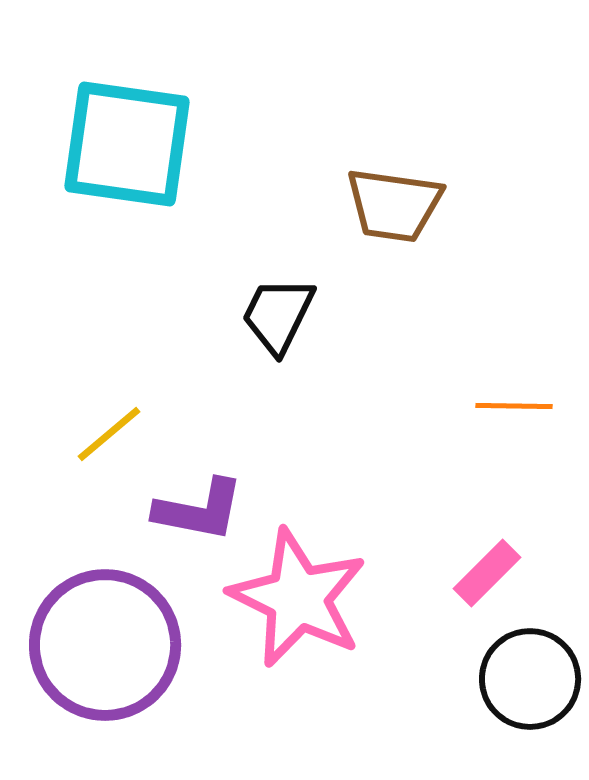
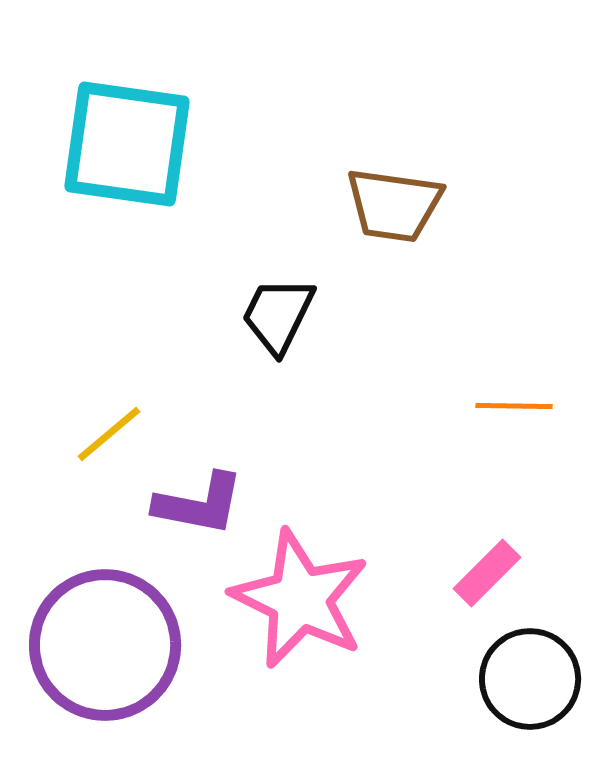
purple L-shape: moved 6 px up
pink star: moved 2 px right, 1 px down
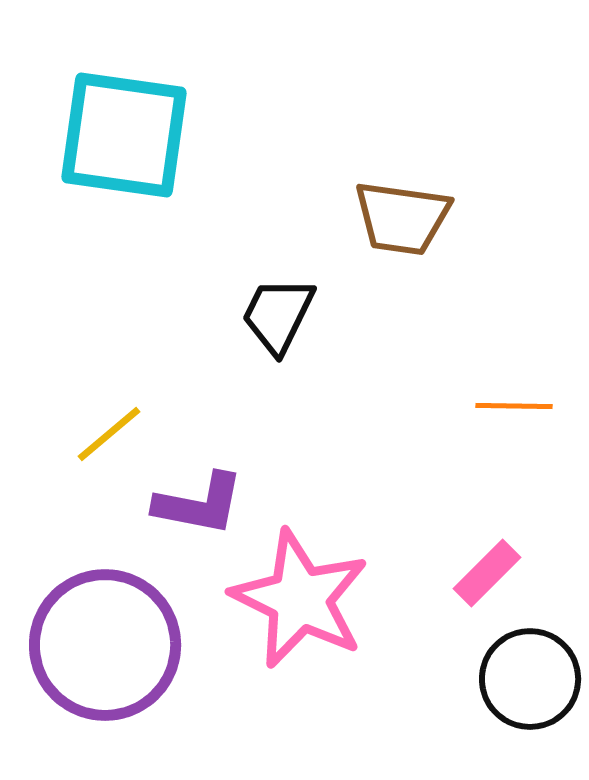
cyan square: moved 3 px left, 9 px up
brown trapezoid: moved 8 px right, 13 px down
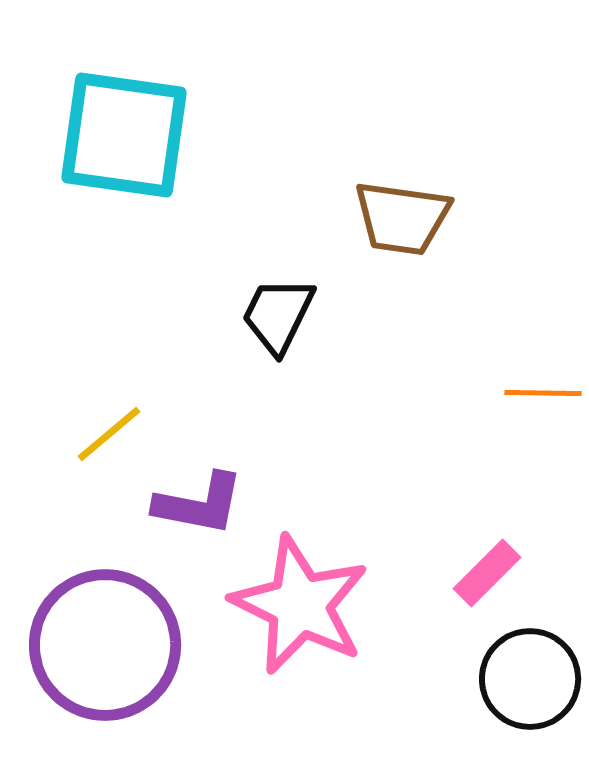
orange line: moved 29 px right, 13 px up
pink star: moved 6 px down
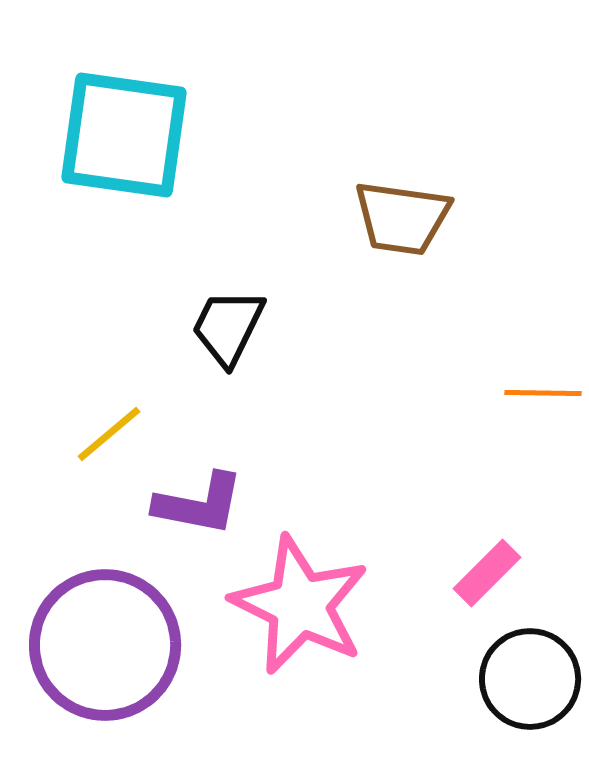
black trapezoid: moved 50 px left, 12 px down
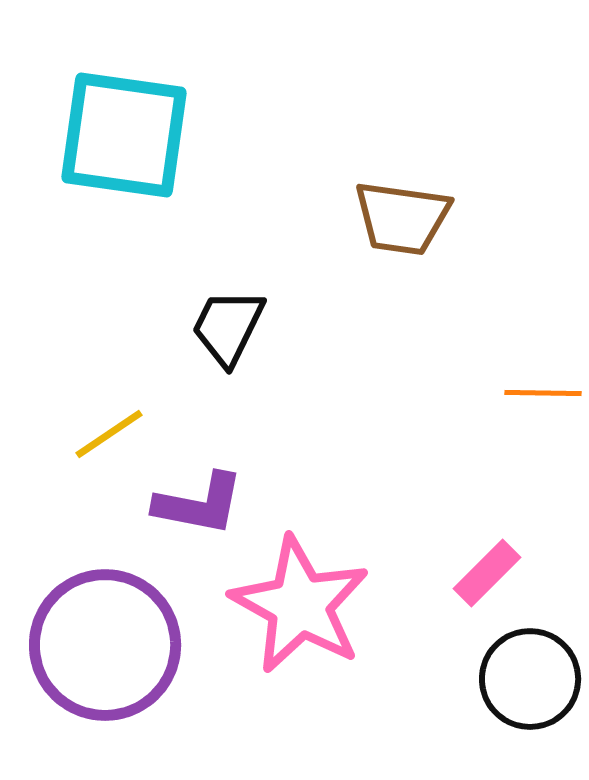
yellow line: rotated 6 degrees clockwise
pink star: rotated 3 degrees clockwise
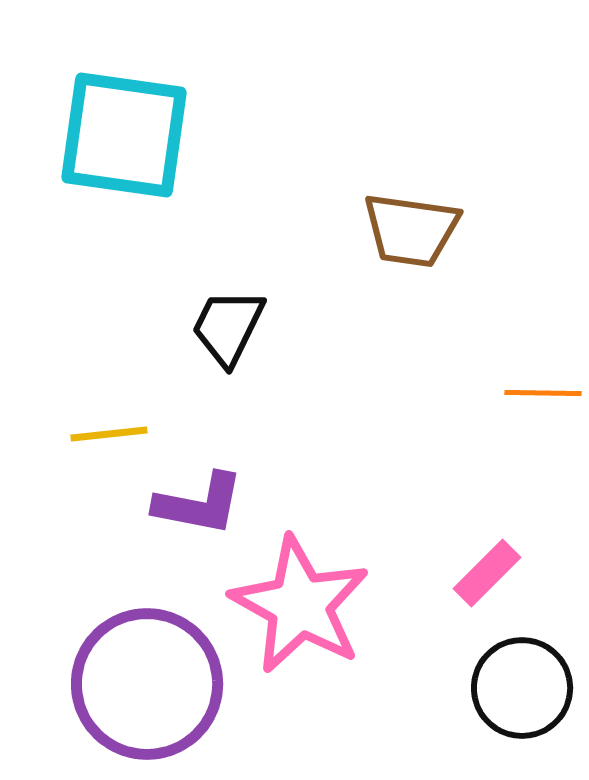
brown trapezoid: moved 9 px right, 12 px down
yellow line: rotated 28 degrees clockwise
purple circle: moved 42 px right, 39 px down
black circle: moved 8 px left, 9 px down
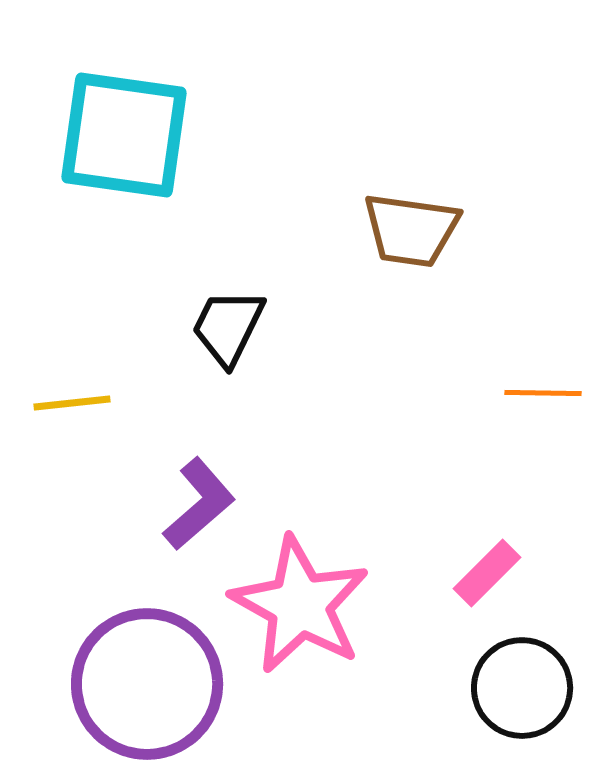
yellow line: moved 37 px left, 31 px up
purple L-shape: rotated 52 degrees counterclockwise
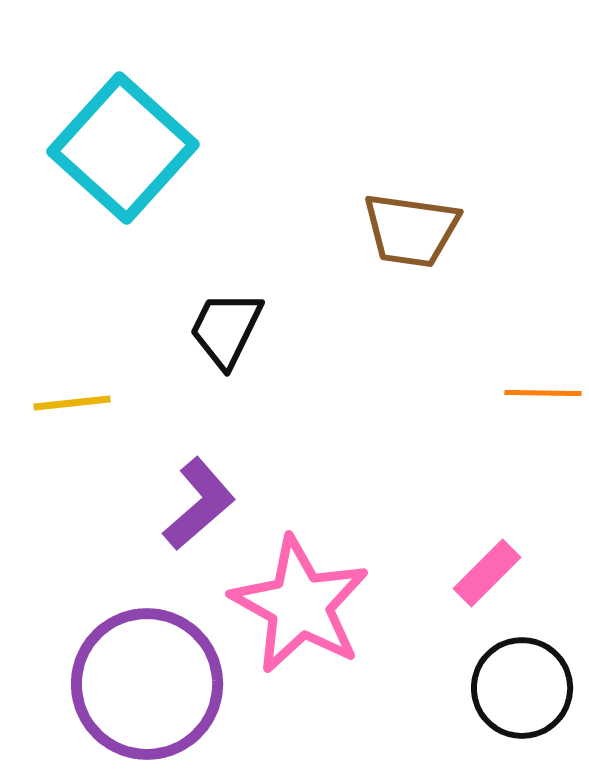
cyan square: moved 1 px left, 13 px down; rotated 34 degrees clockwise
black trapezoid: moved 2 px left, 2 px down
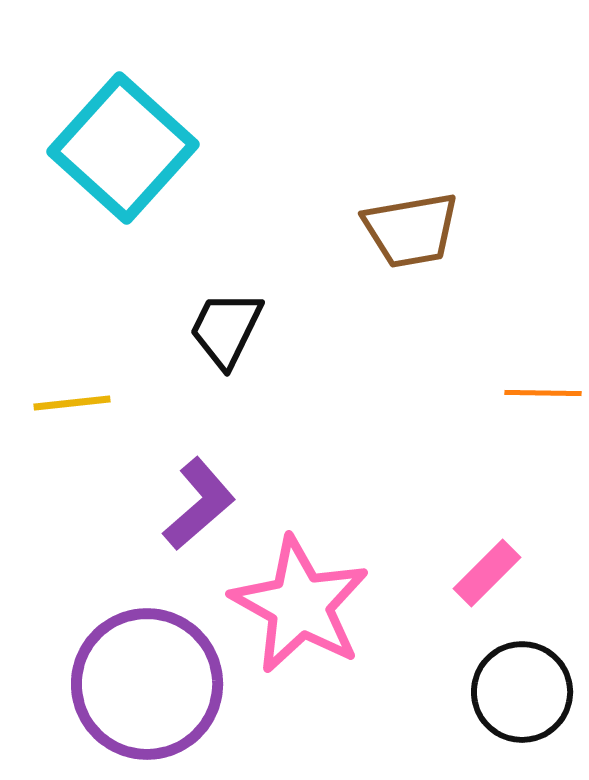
brown trapezoid: rotated 18 degrees counterclockwise
black circle: moved 4 px down
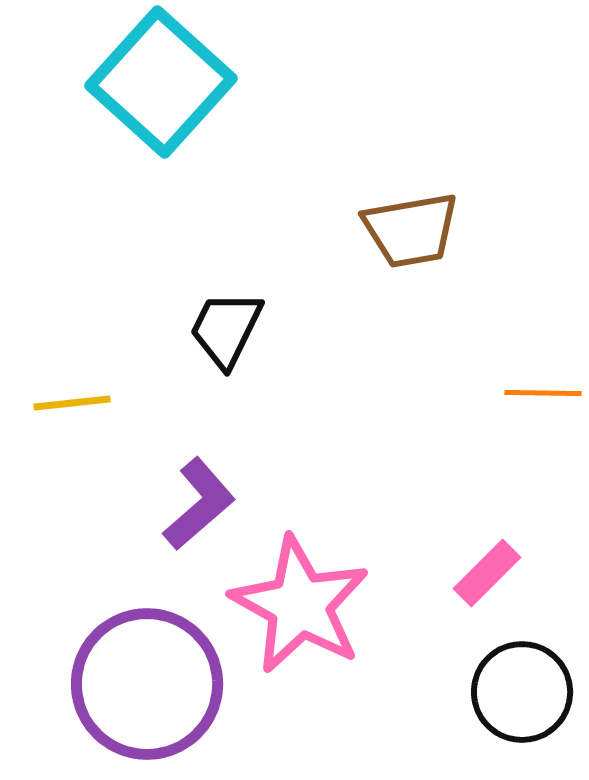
cyan square: moved 38 px right, 66 px up
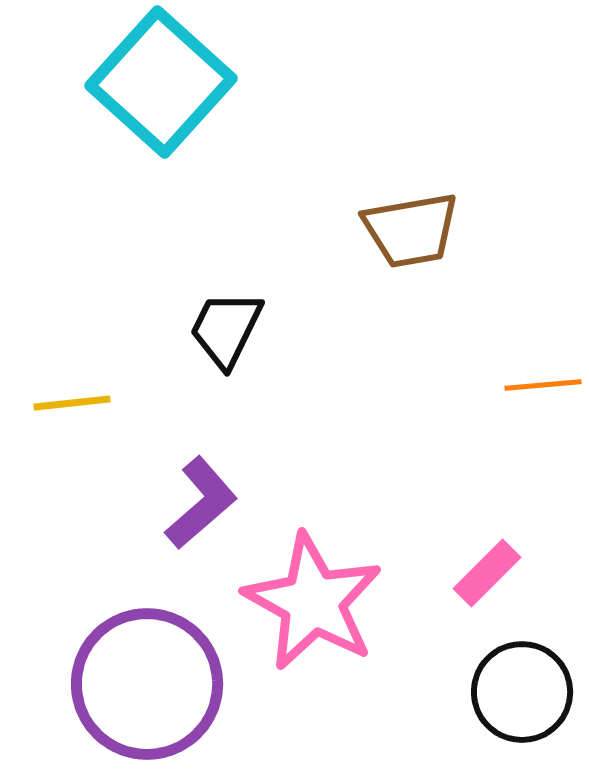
orange line: moved 8 px up; rotated 6 degrees counterclockwise
purple L-shape: moved 2 px right, 1 px up
pink star: moved 13 px right, 3 px up
